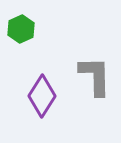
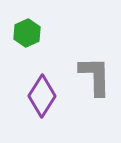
green hexagon: moved 6 px right, 4 px down
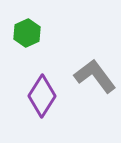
gray L-shape: rotated 36 degrees counterclockwise
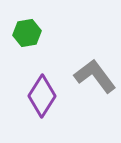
green hexagon: rotated 16 degrees clockwise
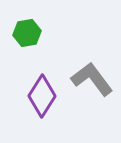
gray L-shape: moved 3 px left, 3 px down
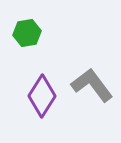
gray L-shape: moved 6 px down
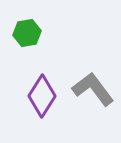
gray L-shape: moved 1 px right, 4 px down
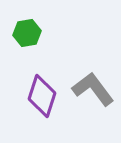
purple diamond: rotated 15 degrees counterclockwise
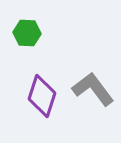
green hexagon: rotated 12 degrees clockwise
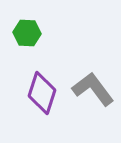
purple diamond: moved 3 px up
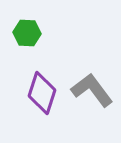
gray L-shape: moved 1 px left, 1 px down
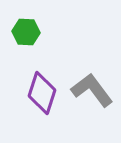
green hexagon: moved 1 px left, 1 px up
